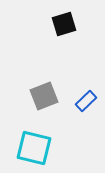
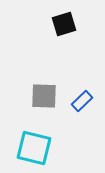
gray square: rotated 24 degrees clockwise
blue rectangle: moved 4 px left
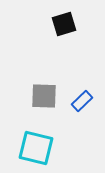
cyan square: moved 2 px right
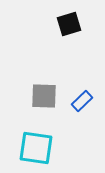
black square: moved 5 px right
cyan square: rotated 6 degrees counterclockwise
